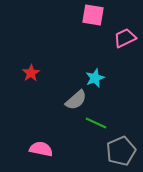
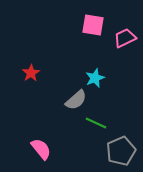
pink square: moved 10 px down
pink semicircle: rotated 40 degrees clockwise
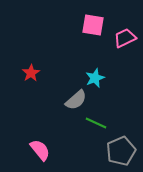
pink semicircle: moved 1 px left, 1 px down
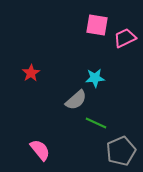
pink square: moved 4 px right
cyan star: rotated 18 degrees clockwise
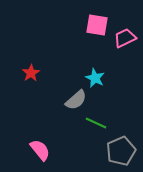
cyan star: rotated 30 degrees clockwise
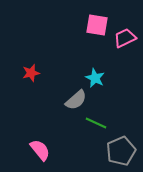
red star: rotated 18 degrees clockwise
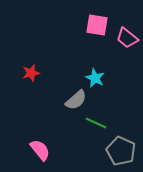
pink trapezoid: moved 2 px right; rotated 115 degrees counterclockwise
gray pentagon: rotated 24 degrees counterclockwise
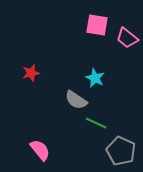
gray semicircle: rotated 75 degrees clockwise
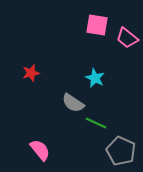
gray semicircle: moved 3 px left, 3 px down
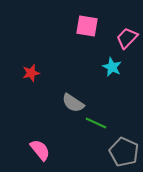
pink square: moved 10 px left, 1 px down
pink trapezoid: rotated 95 degrees clockwise
cyan star: moved 17 px right, 11 px up
gray pentagon: moved 3 px right, 1 px down
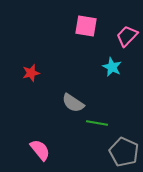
pink square: moved 1 px left
pink trapezoid: moved 2 px up
green line: moved 1 px right; rotated 15 degrees counterclockwise
